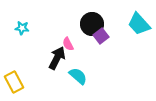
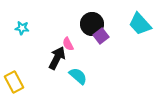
cyan trapezoid: moved 1 px right
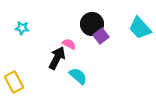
cyan trapezoid: moved 4 px down
pink semicircle: moved 1 px right; rotated 144 degrees clockwise
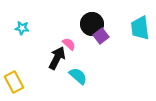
cyan trapezoid: rotated 35 degrees clockwise
pink semicircle: rotated 16 degrees clockwise
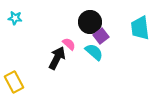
black circle: moved 2 px left, 2 px up
cyan star: moved 7 px left, 10 px up
cyan semicircle: moved 16 px right, 24 px up
